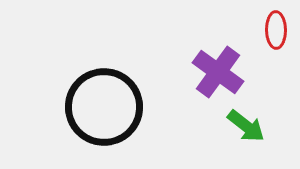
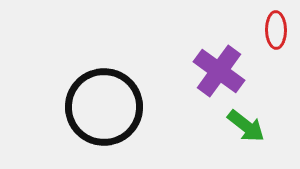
purple cross: moved 1 px right, 1 px up
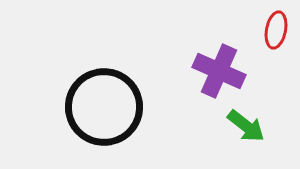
red ellipse: rotated 12 degrees clockwise
purple cross: rotated 12 degrees counterclockwise
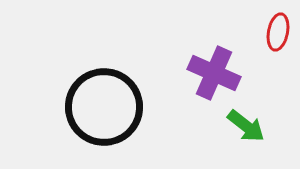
red ellipse: moved 2 px right, 2 px down
purple cross: moved 5 px left, 2 px down
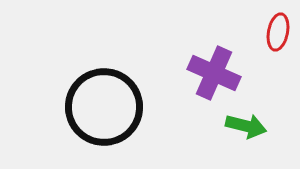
green arrow: rotated 24 degrees counterclockwise
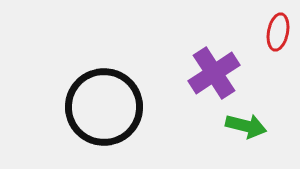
purple cross: rotated 33 degrees clockwise
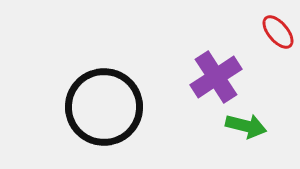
red ellipse: rotated 51 degrees counterclockwise
purple cross: moved 2 px right, 4 px down
